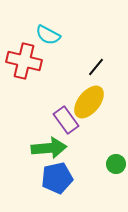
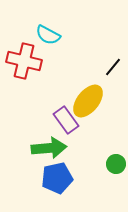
black line: moved 17 px right
yellow ellipse: moved 1 px left, 1 px up
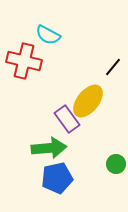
purple rectangle: moved 1 px right, 1 px up
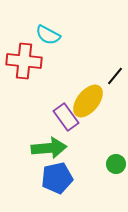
red cross: rotated 8 degrees counterclockwise
black line: moved 2 px right, 9 px down
purple rectangle: moved 1 px left, 2 px up
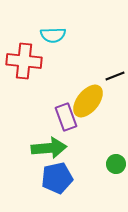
cyan semicircle: moved 5 px right; rotated 30 degrees counterclockwise
black line: rotated 30 degrees clockwise
purple rectangle: rotated 16 degrees clockwise
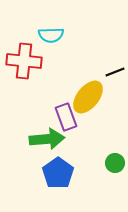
cyan semicircle: moved 2 px left
black line: moved 4 px up
yellow ellipse: moved 4 px up
green arrow: moved 2 px left, 9 px up
green circle: moved 1 px left, 1 px up
blue pentagon: moved 1 px right, 5 px up; rotated 24 degrees counterclockwise
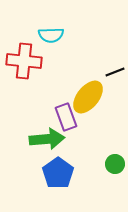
green circle: moved 1 px down
